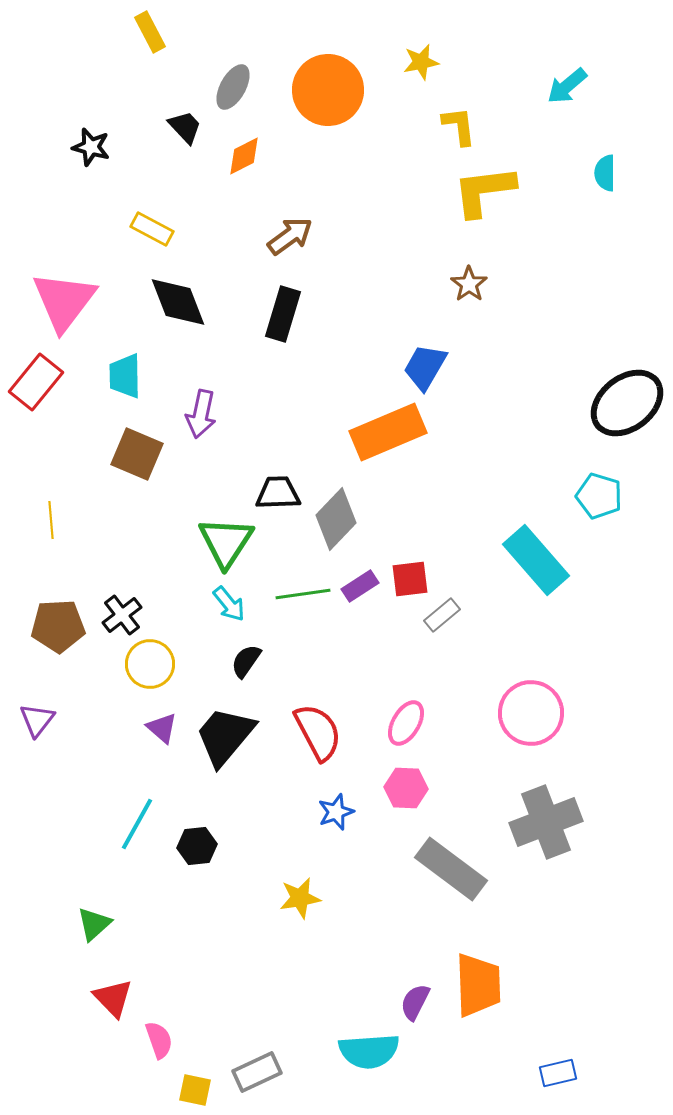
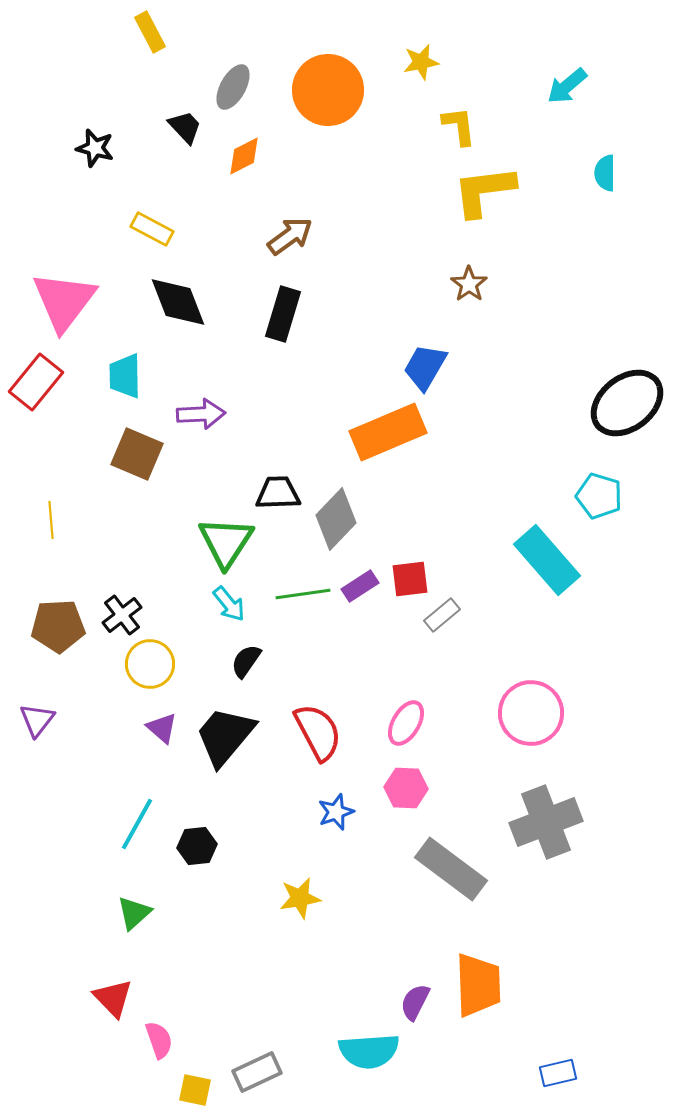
black star at (91, 147): moved 4 px right, 1 px down
purple arrow at (201, 414): rotated 105 degrees counterclockwise
cyan rectangle at (536, 560): moved 11 px right
green triangle at (94, 924): moved 40 px right, 11 px up
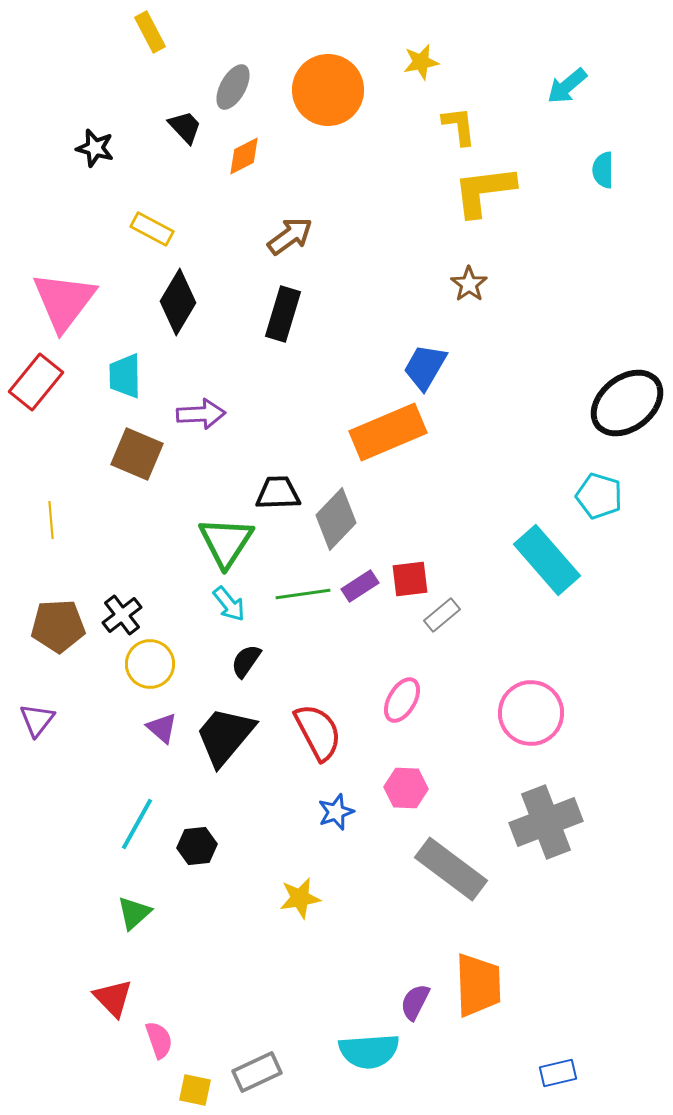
cyan semicircle at (605, 173): moved 2 px left, 3 px up
black diamond at (178, 302): rotated 52 degrees clockwise
pink ellipse at (406, 723): moved 4 px left, 23 px up
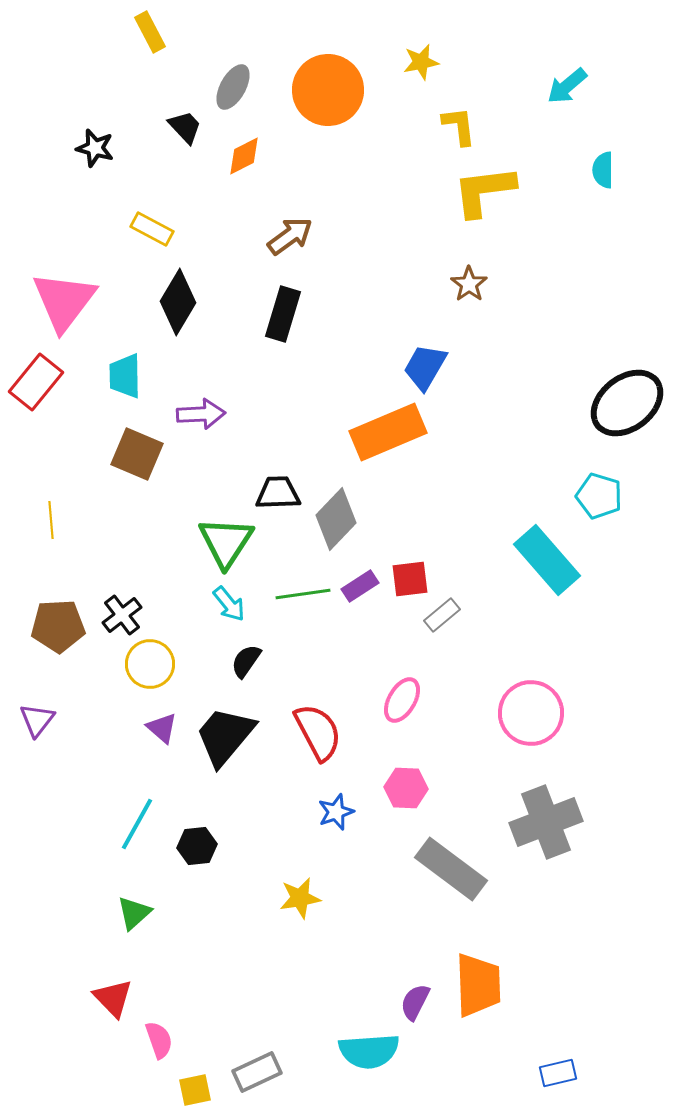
yellow square at (195, 1090): rotated 24 degrees counterclockwise
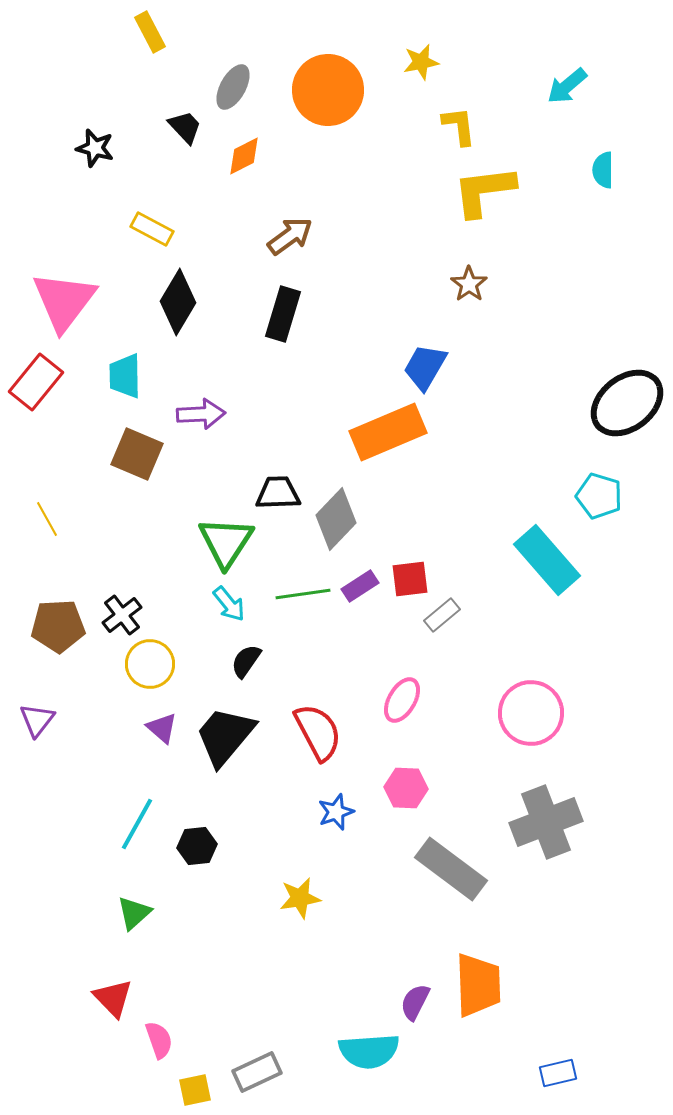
yellow line at (51, 520): moved 4 px left, 1 px up; rotated 24 degrees counterclockwise
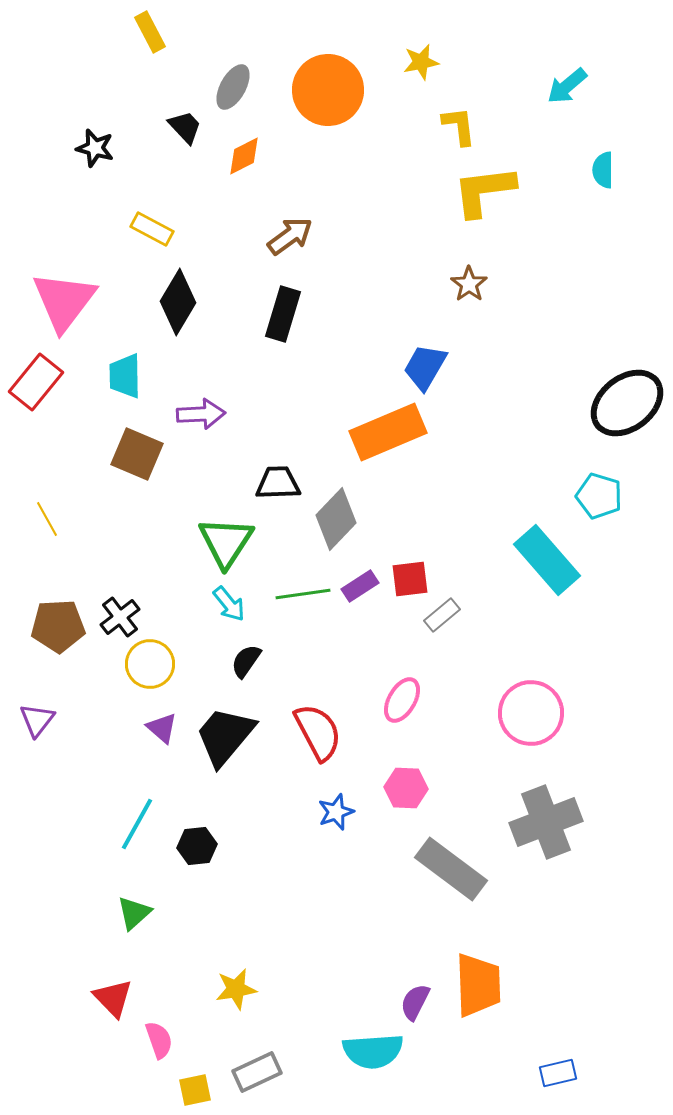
black trapezoid at (278, 493): moved 10 px up
black cross at (122, 615): moved 2 px left, 2 px down
yellow star at (300, 898): moved 64 px left, 91 px down
cyan semicircle at (369, 1051): moved 4 px right
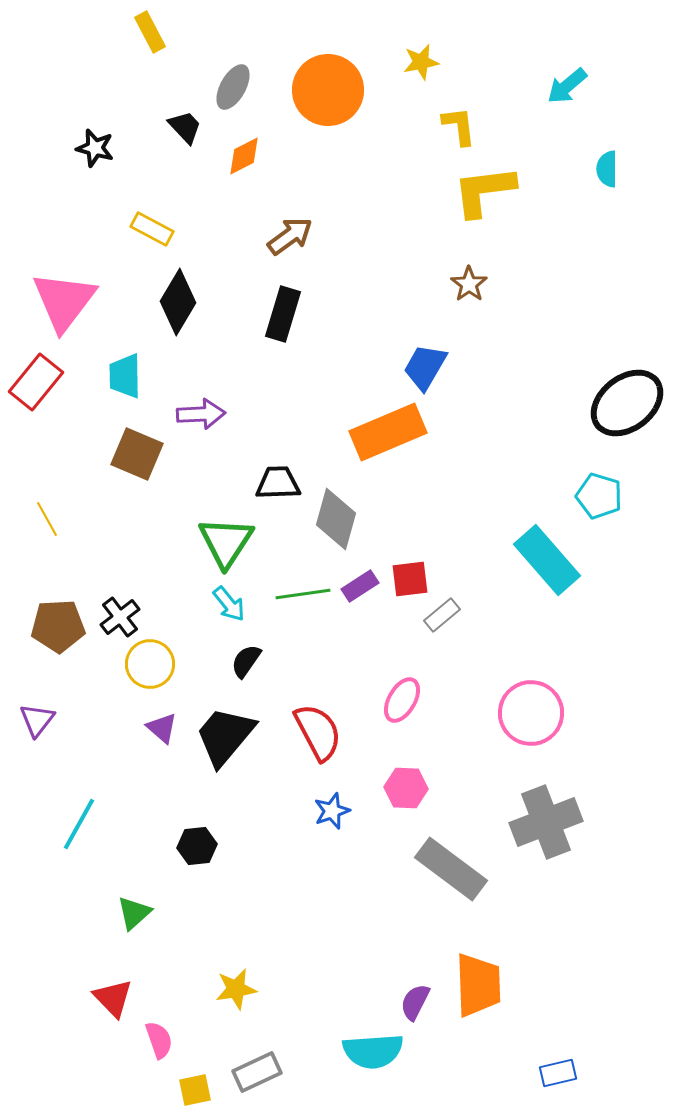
cyan semicircle at (603, 170): moved 4 px right, 1 px up
gray diamond at (336, 519): rotated 28 degrees counterclockwise
blue star at (336, 812): moved 4 px left, 1 px up
cyan line at (137, 824): moved 58 px left
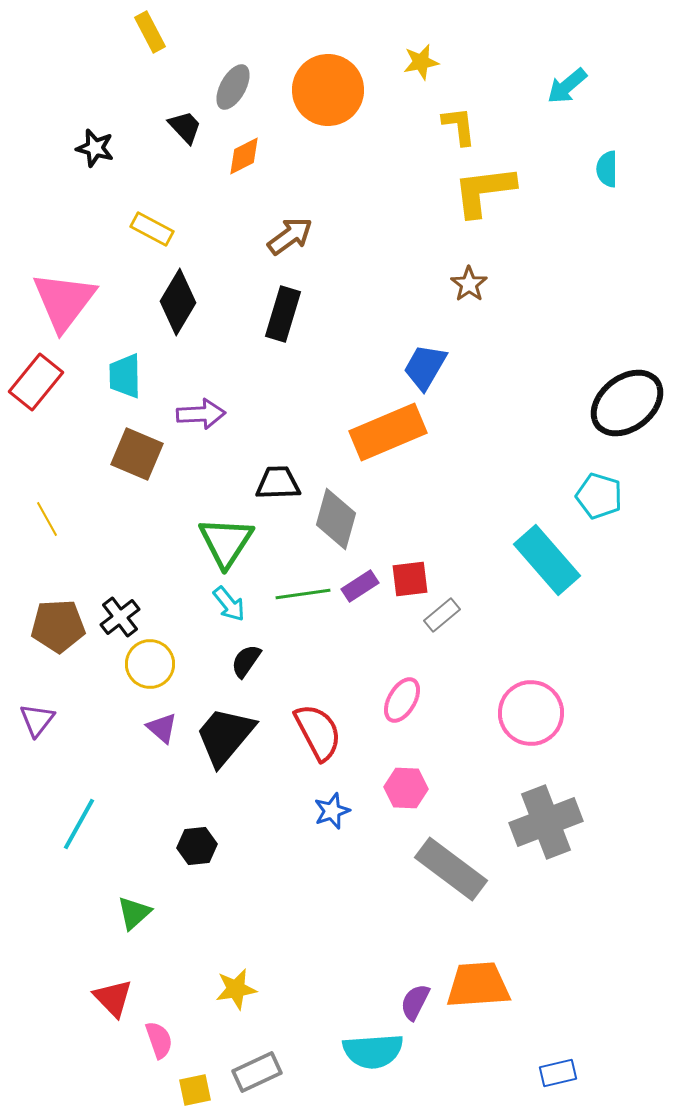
orange trapezoid at (478, 985): rotated 92 degrees counterclockwise
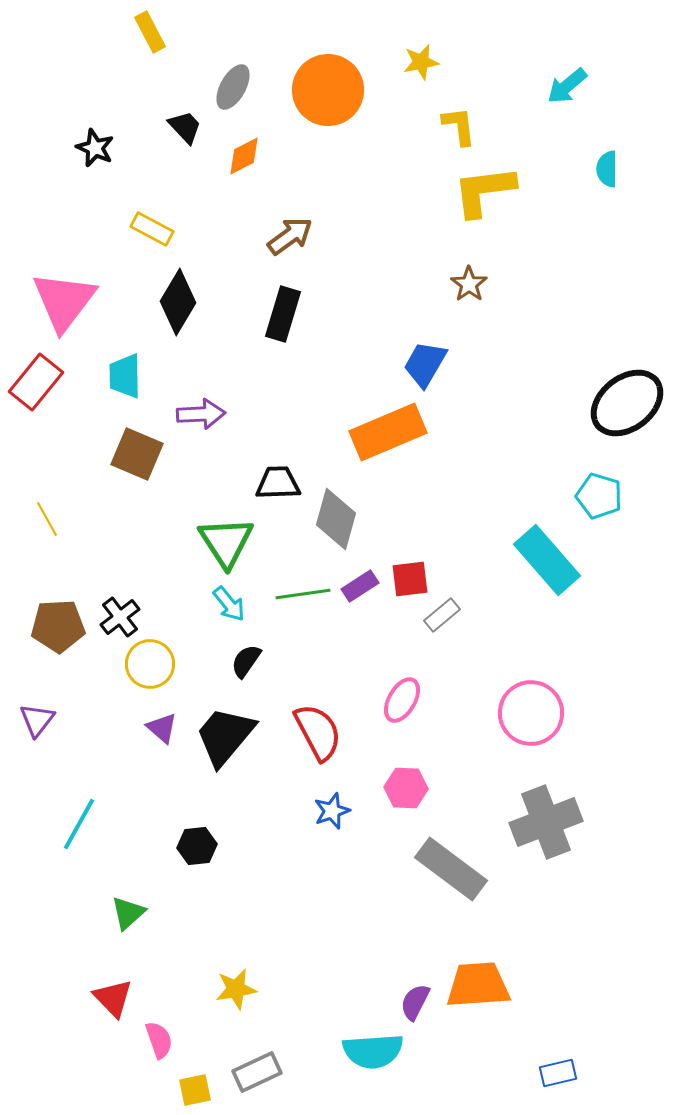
black star at (95, 148): rotated 9 degrees clockwise
blue trapezoid at (425, 367): moved 3 px up
green triangle at (226, 542): rotated 6 degrees counterclockwise
green triangle at (134, 913): moved 6 px left
